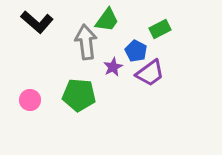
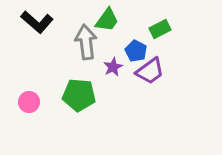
purple trapezoid: moved 2 px up
pink circle: moved 1 px left, 2 px down
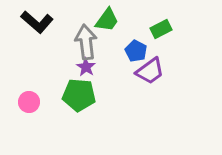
green rectangle: moved 1 px right
purple star: moved 27 px left; rotated 12 degrees counterclockwise
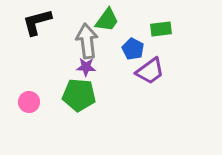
black L-shape: rotated 124 degrees clockwise
green rectangle: rotated 20 degrees clockwise
gray arrow: moved 1 px right, 1 px up
blue pentagon: moved 3 px left, 2 px up
purple star: rotated 30 degrees counterclockwise
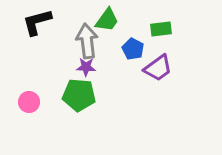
purple trapezoid: moved 8 px right, 3 px up
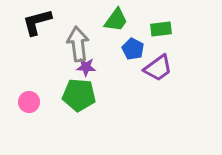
green trapezoid: moved 9 px right
gray arrow: moved 9 px left, 3 px down
